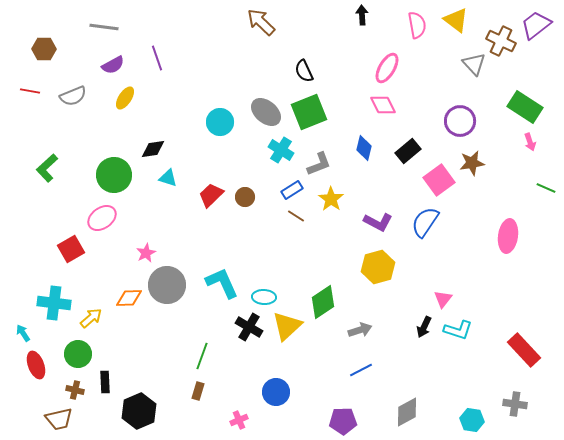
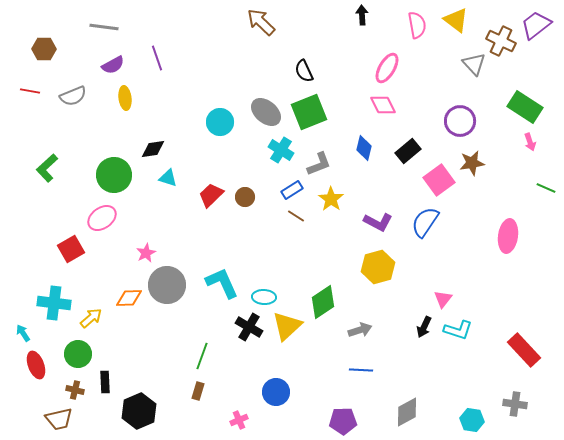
yellow ellipse at (125, 98): rotated 40 degrees counterclockwise
blue line at (361, 370): rotated 30 degrees clockwise
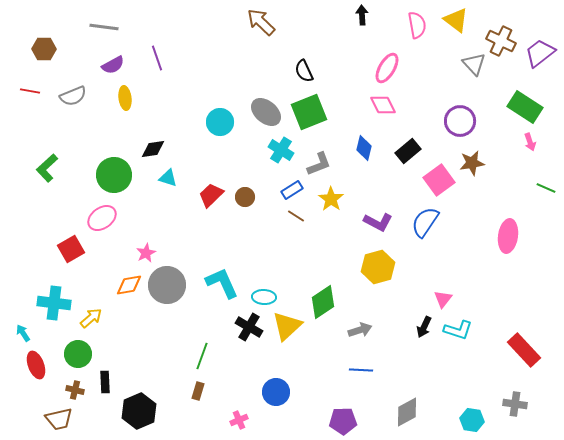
purple trapezoid at (536, 25): moved 4 px right, 28 px down
orange diamond at (129, 298): moved 13 px up; rotated 8 degrees counterclockwise
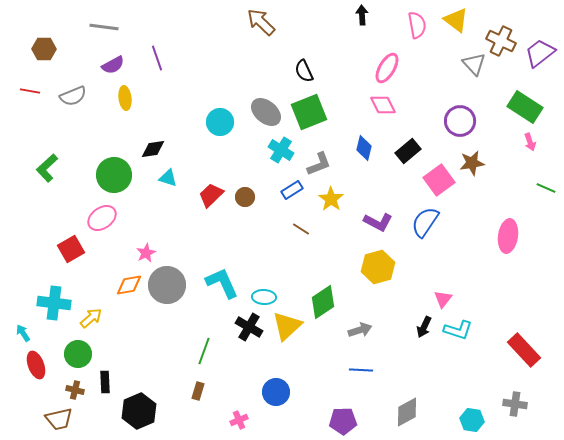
brown line at (296, 216): moved 5 px right, 13 px down
green line at (202, 356): moved 2 px right, 5 px up
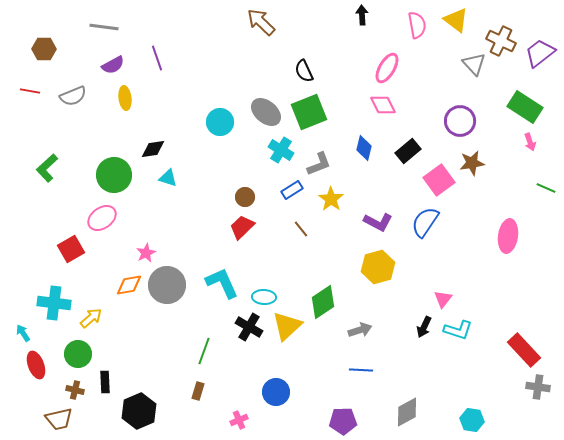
red trapezoid at (211, 195): moved 31 px right, 32 px down
brown line at (301, 229): rotated 18 degrees clockwise
gray cross at (515, 404): moved 23 px right, 17 px up
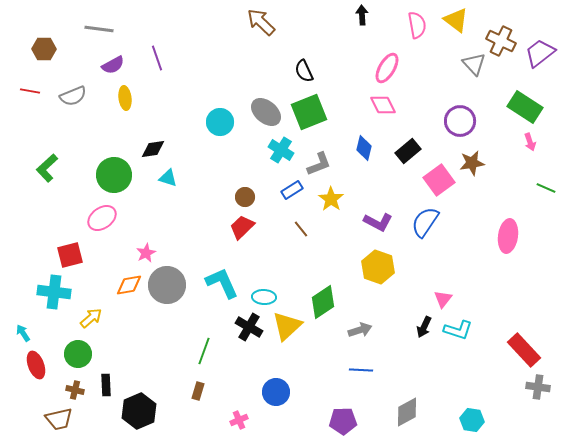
gray line at (104, 27): moved 5 px left, 2 px down
red square at (71, 249): moved 1 px left, 6 px down; rotated 16 degrees clockwise
yellow hexagon at (378, 267): rotated 24 degrees counterclockwise
cyan cross at (54, 303): moved 11 px up
black rectangle at (105, 382): moved 1 px right, 3 px down
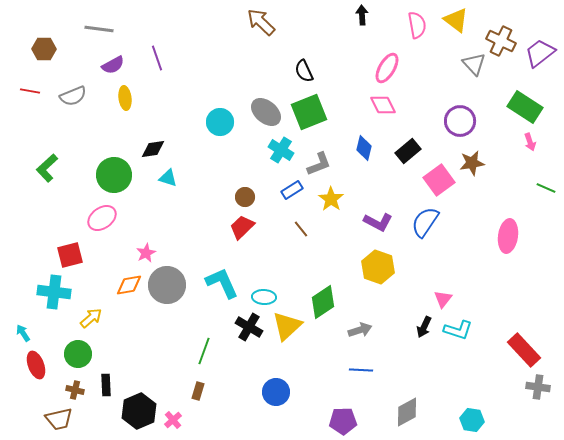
pink cross at (239, 420): moved 66 px left; rotated 18 degrees counterclockwise
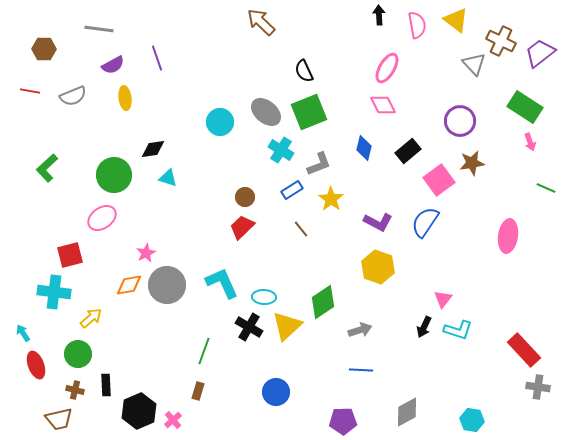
black arrow at (362, 15): moved 17 px right
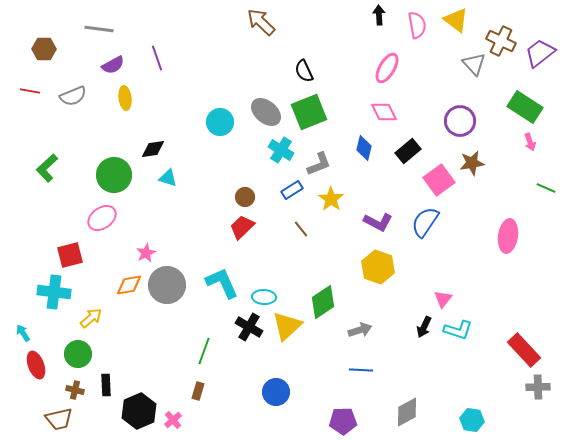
pink diamond at (383, 105): moved 1 px right, 7 px down
gray cross at (538, 387): rotated 10 degrees counterclockwise
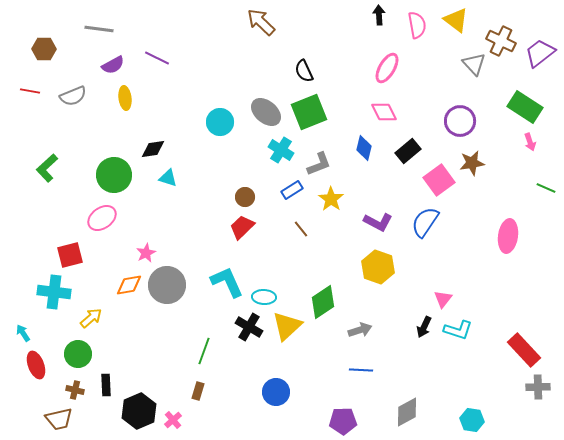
purple line at (157, 58): rotated 45 degrees counterclockwise
cyan L-shape at (222, 283): moved 5 px right, 1 px up
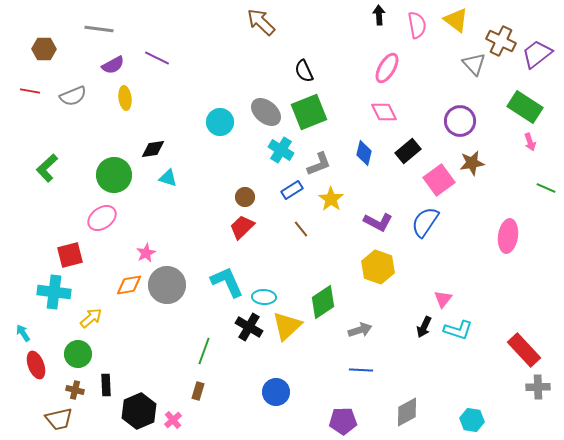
purple trapezoid at (540, 53): moved 3 px left, 1 px down
blue diamond at (364, 148): moved 5 px down
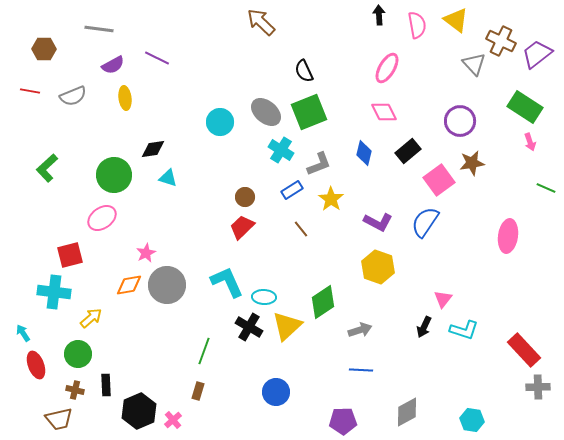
cyan L-shape at (458, 330): moved 6 px right
